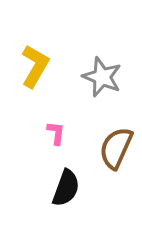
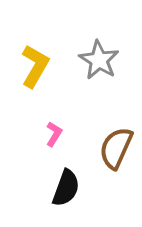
gray star: moved 3 px left, 17 px up; rotated 9 degrees clockwise
pink L-shape: moved 2 px left, 1 px down; rotated 25 degrees clockwise
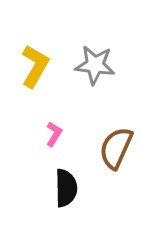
gray star: moved 4 px left, 5 px down; rotated 24 degrees counterclockwise
black semicircle: rotated 21 degrees counterclockwise
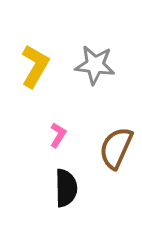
pink L-shape: moved 4 px right, 1 px down
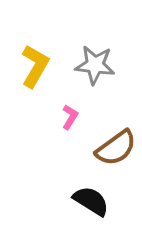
pink L-shape: moved 12 px right, 18 px up
brown semicircle: rotated 150 degrees counterclockwise
black semicircle: moved 25 px right, 13 px down; rotated 57 degrees counterclockwise
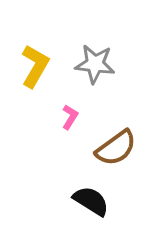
gray star: moved 1 px up
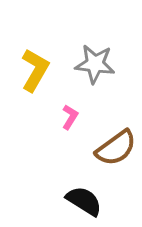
yellow L-shape: moved 4 px down
black semicircle: moved 7 px left
